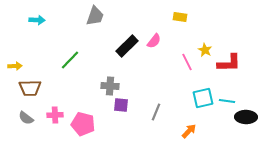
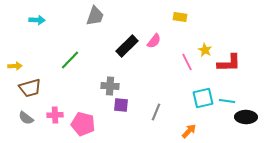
brown trapezoid: rotated 15 degrees counterclockwise
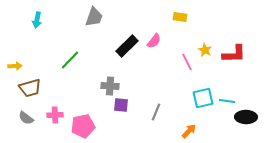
gray trapezoid: moved 1 px left, 1 px down
cyan arrow: rotated 98 degrees clockwise
red L-shape: moved 5 px right, 9 px up
pink pentagon: moved 2 px down; rotated 25 degrees counterclockwise
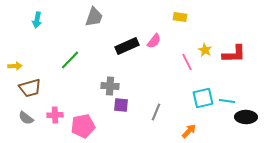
black rectangle: rotated 20 degrees clockwise
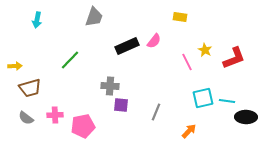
red L-shape: moved 4 px down; rotated 20 degrees counterclockwise
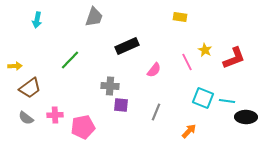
pink semicircle: moved 29 px down
brown trapezoid: rotated 20 degrees counterclockwise
cyan square: rotated 35 degrees clockwise
pink pentagon: moved 1 px down
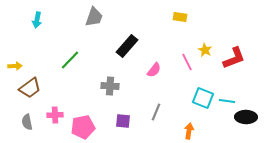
black rectangle: rotated 25 degrees counterclockwise
purple square: moved 2 px right, 16 px down
gray semicircle: moved 1 px right, 4 px down; rotated 42 degrees clockwise
orange arrow: rotated 35 degrees counterclockwise
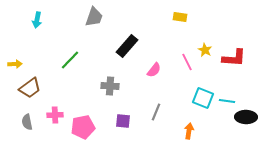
red L-shape: rotated 25 degrees clockwise
yellow arrow: moved 2 px up
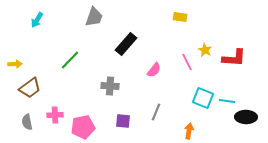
cyan arrow: rotated 21 degrees clockwise
black rectangle: moved 1 px left, 2 px up
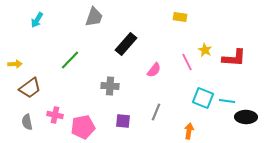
pink cross: rotated 14 degrees clockwise
